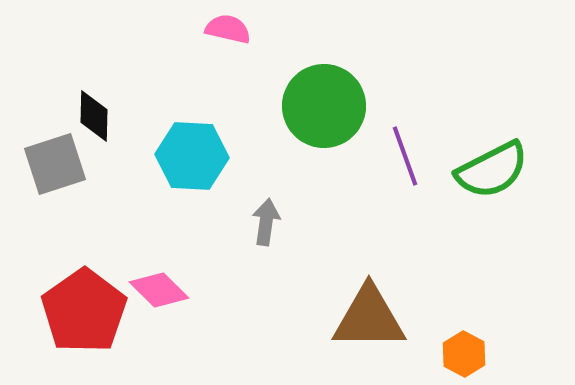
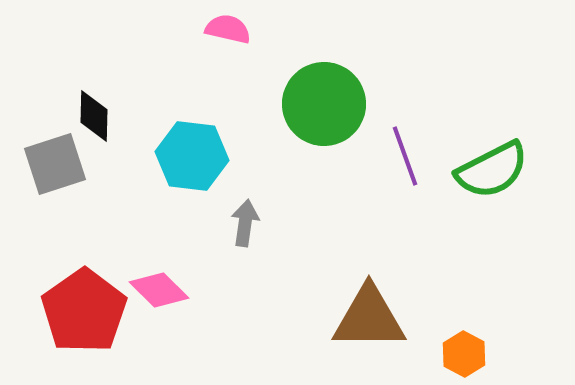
green circle: moved 2 px up
cyan hexagon: rotated 4 degrees clockwise
gray arrow: moved 21 px left, 1 px down
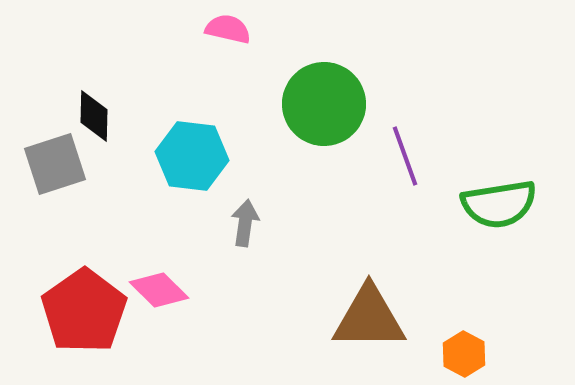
green semicircle: moved 7 px right, 34 px down; rotated 18 degrees clockwise
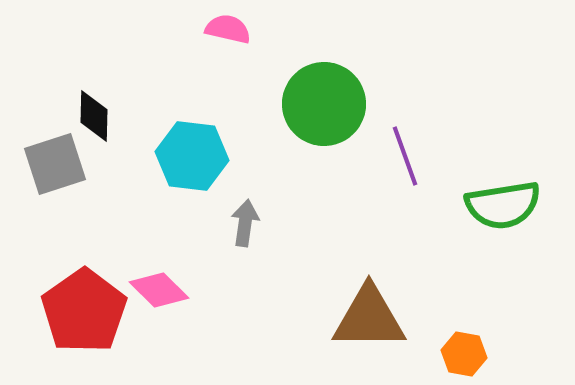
green semicircle: moved 4 px right, 1 px down
orange hexagon: rotated 18 degrees counterclockwise
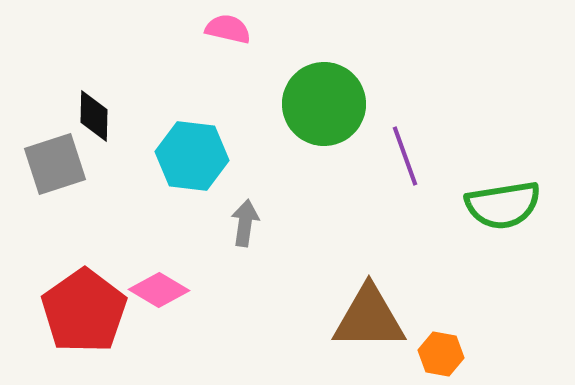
pink diamond: rotated 14 degrees counterclockwise
orange hexagon: moved 23 px left
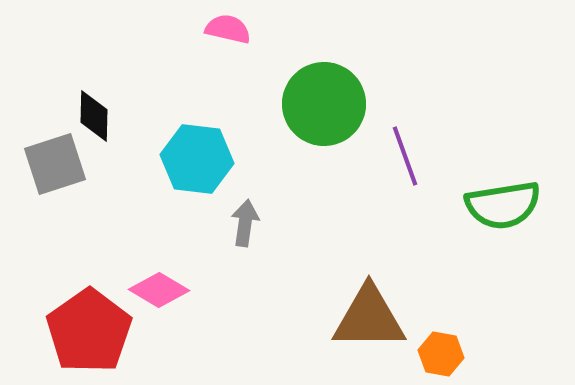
cyan hexagon: moved 5 px right, 3 px down
red pentagon: moved 5 px right, 20 px down
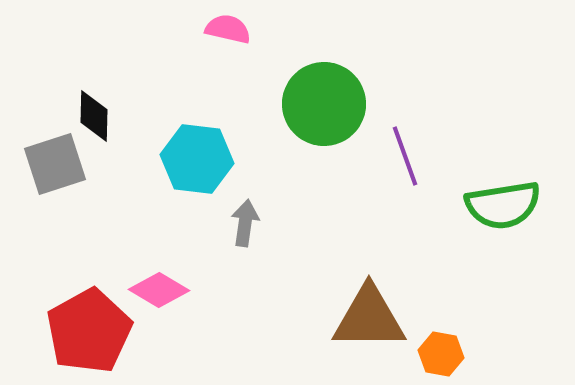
red pentagon: rotated 6 degrees clockwise
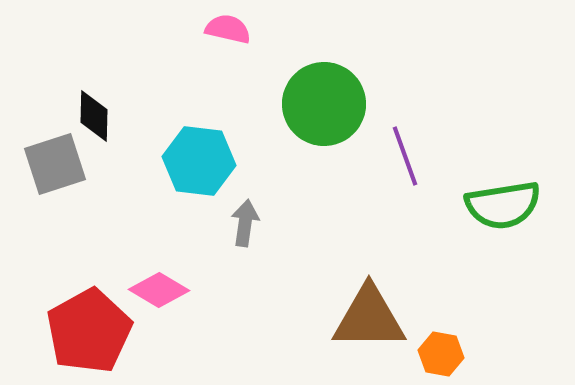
cyan hexagon: moved 2 px right, 2 px down
